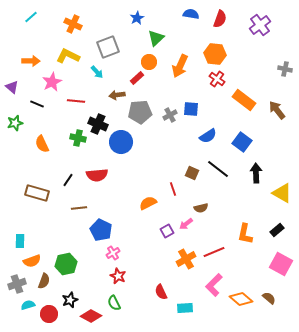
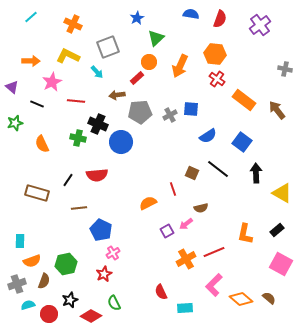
red star at (118, 276): moved 14 px left, 2 px up; rotated 21 degrees clockwise
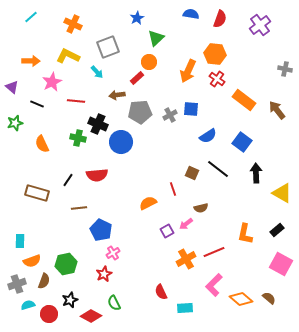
orange arrow at (180, 66): moved 8 px right, 5 px down
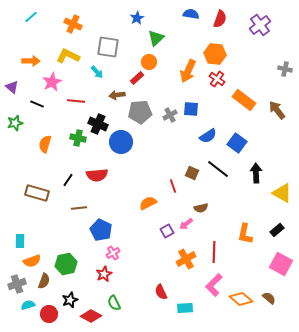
gray square at (108, 47): rotated 30 degrees clockwise
blue square at (242, 142): moved 5 px left, 1 px down
orange semicircle at (42, 144): moved 3 px right; rotated 42 degrees clockwise
red line at (173, 189): moved 3 px up
red line at (214, 252): rotated 65 degrees counterclockwise
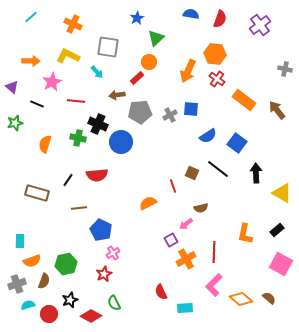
purple square at (167, 231): moved 4 px right, 9 px down
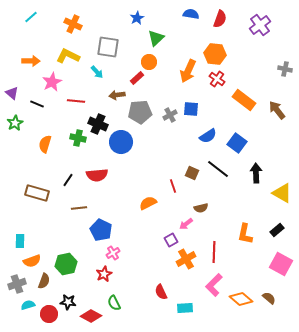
purple triangle at (12, 87): moved 6 px down
green star at (15, 123): rotated 14 degrees counterclockwise
black star at (70, 300): moved 2 px left, 2 px down; rotated 28 degrees clockwise
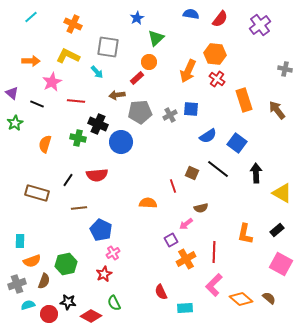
red semicircle at (220, 19): rotated 18 degrees clockwise
orange rectangle at (244, 100): rotated 35 degrees clockwise
orange semicircle at (148, 203): rotated 30 degrees clockwise
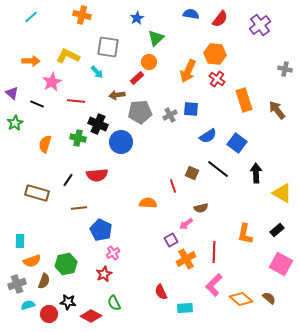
orange cross at (73, 24): moved 9 px right, 9 px up; rotated 12 degrees counterclockwise
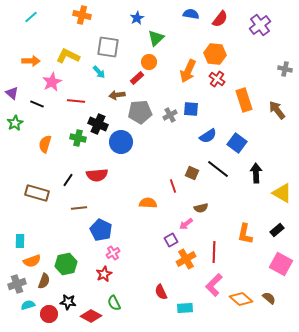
cyan arrow at (97, 72): moved 2 px right
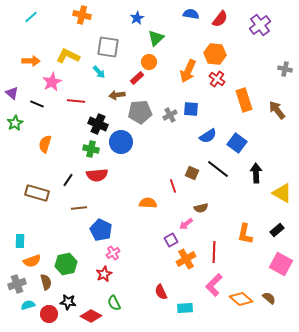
green cross at (78, 138): moved 13 px right, 11 px down
brown semicircle at (44, 281): moved 2 px right, 1 px down; rotated 35 degrees counterclockwise
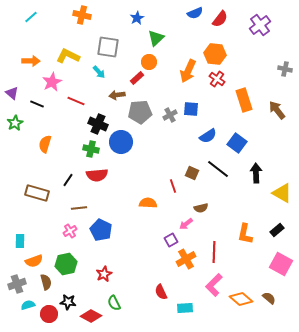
blue semicircle at (191, 14): moved 4 px right, 1 px up; rotated 147 degrees clockwise
red line at (76, 101): rotated 18 degrees clockwise
pink cross at (113, 253): moved 43 px left, 22 px up
orange semicircle at (32, 261): moved 2 px right
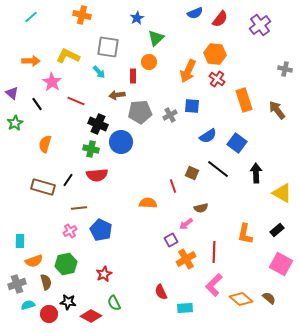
red rectangle at (137, 78): moved 4 px left, 2 px up; rotated 48 degrees counterclockwise
pink star at (52, 82): rotated 12 degrees counterclockwise
black line at (37, 104): rotated 32 degrees clockwise
blue square at (191, 109): moved 1 px right, 3 px up
brown rectangle at (37, 193): moved 6 px right, 6 px up
